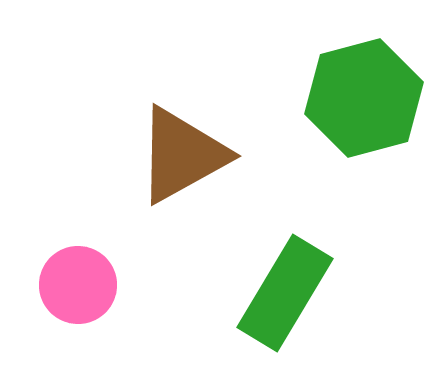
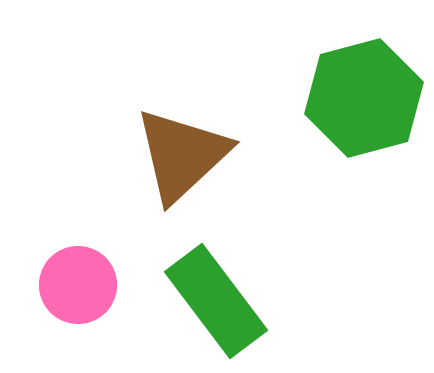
brown triangle: rotated 14 degrees counterclockwise
green rectangle: moved 69 px left, 8 px down; rotated 68 degrees counterclockwise
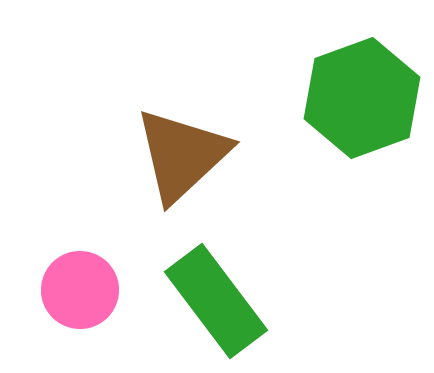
green hexagon: moved 2 px left; rotated 5 degrees counterclockwise
pink circle: moved 2 px right, 5 px down
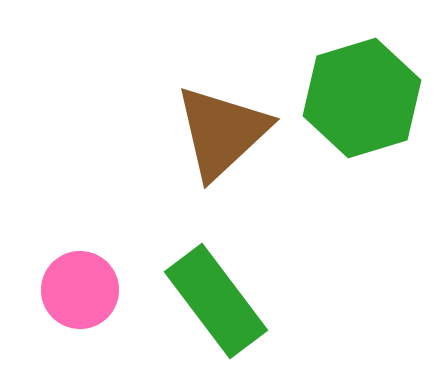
green hexagon: rotated 3 degrees clockwise
brown triangle: moved 40 px right, 23 px up
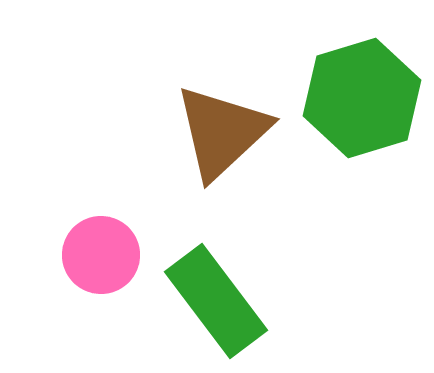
pink circle: moved 21 px right, 35 px up
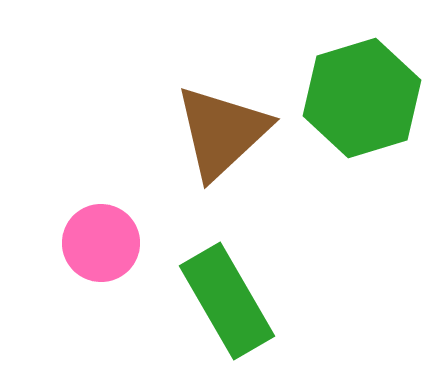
pink circle: moved 12 px up
green rectangle: moved 11 px right; rotated 7 degrees clockwise
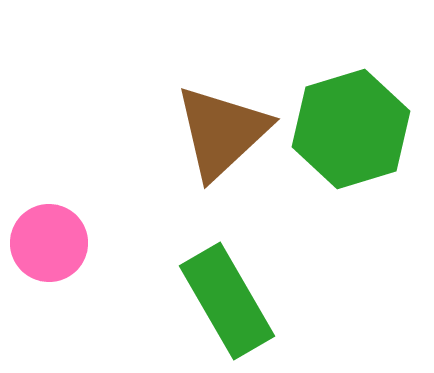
green hexagon: moved 11 px left, 31 px down
pink circle: moved 52 px left
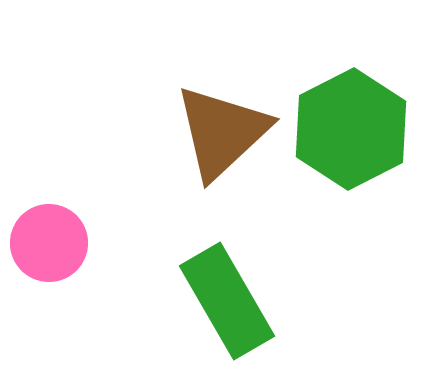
green hexagon: rotated 10 degrees counterclockwise
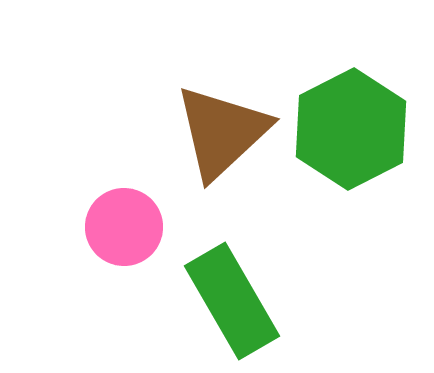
pink circle: moved 75 px right, 16 px up
green rectangle: moved 5 px right
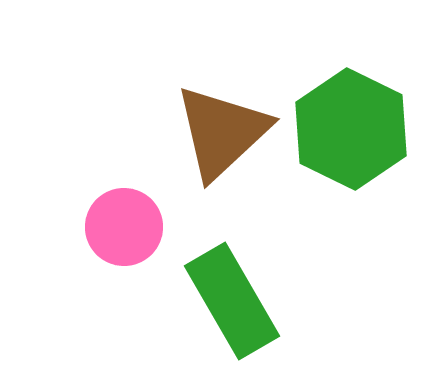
green hexagon: rotated 7 degrees counterclockwise
